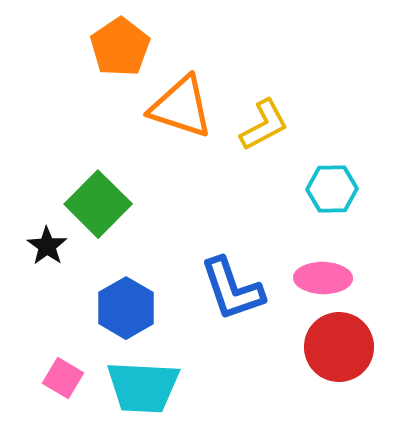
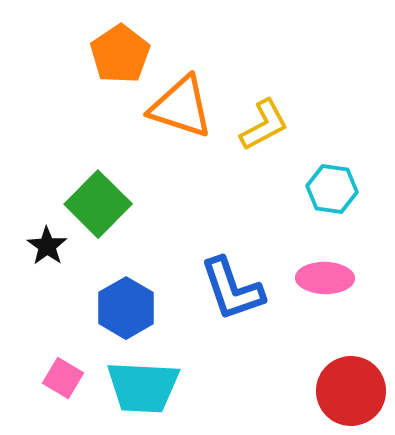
orange pentagon: moved 7 px down
cyan hexagon: rotated 9 degrees clockwise
pink ellipse: moved 2 px right
red circle: moved 12 px right, 44 px down
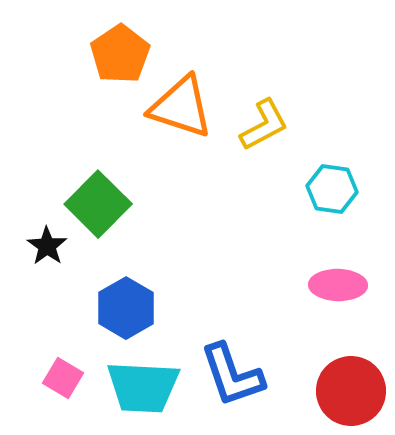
pink ellipse: moved 13 px right, 7 px down
blue L-shape: moved 86 px down
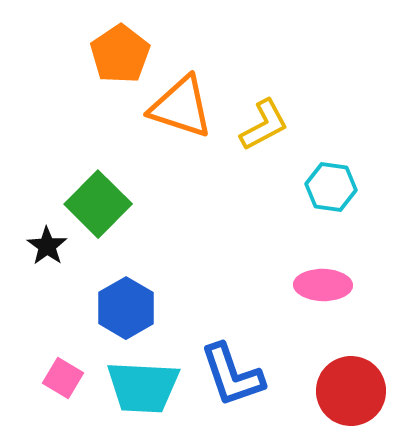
cyan hexagon: moved 1 px left, 2 px up
pink ellipse: moved 15 px left
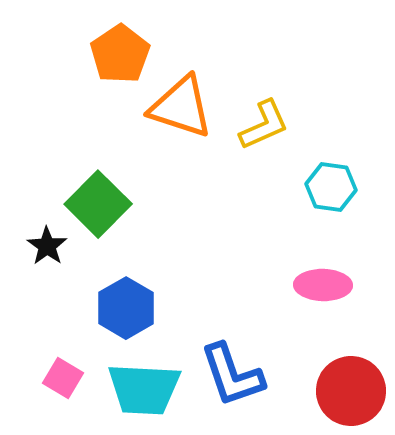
yellow L-shape: rotated 4 degrees clockwise
cyan trapezoid: moved 1 px right, 2 px down
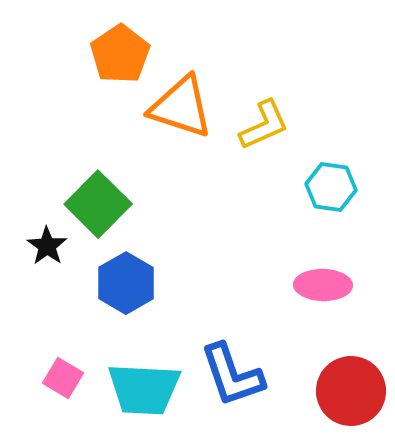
blue hexagon: moved 25 px up
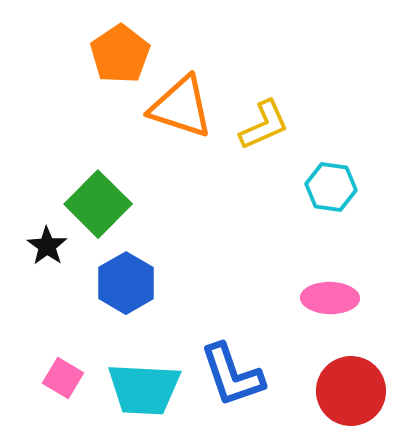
pink ellipse: moved 7 px right, 13 px down
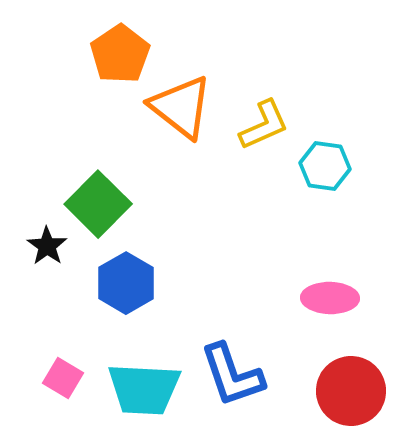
orange triangle: rotated 20 degrees clockwise
cyan hexagon: moved 6 px left, 21 px up
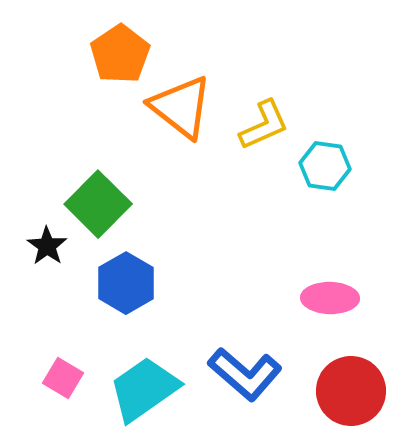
blue L-shape: moved 13 px right, 1 px up; rotated 30 degrees counterclockwise
cyan trapezoid: rotated 142 degrees clockwise
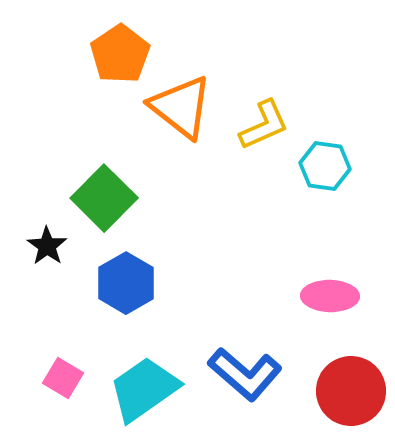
green square: moved 6 px right, 6 px up
pink ellipse: moved 2 px up
